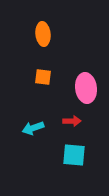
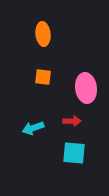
cyan square: moved 2 px up
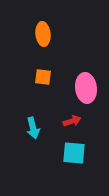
red arrow: rotated 18 degrees counterclockwise
cyan arrow: rotated 85 degrees counterclockwise
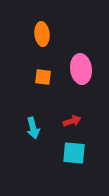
orange ellipse: moved 1 px left
pink ellipse: moved 5 px left, 19 px up
